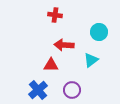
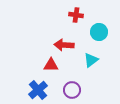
red cross: moved 21 px right
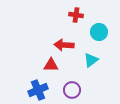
blue cross: rotated 18 degrees clockwise
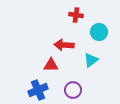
purple circle: moved 1 px right
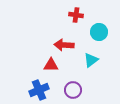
blue cross: moved 1 px right
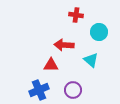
cyan triangle: rotated 42 degrees counterclockwise
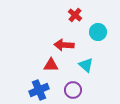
red cross: moved 1 px left; rotated 32 degrees clockwise
cyan circle: moved 1 px left
cyan triangle: moved 5 px left, 5 px down
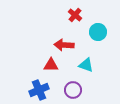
cyan triangle: rotated 21 degrees counterclockwise
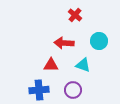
cyan circle: moved 1 px right, 9 px down
red arrow: moved 2 px up
cyan triangle: moved 3 px left
blue cross: rotated 18 degrees clockwise
